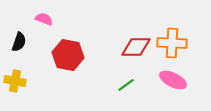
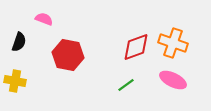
orange cross: moved 1 px right; rotated 16 degrees clockwise
red diamond: rotated 20 degrees counterclockwise
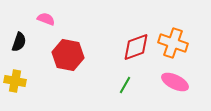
pink semicircle: moved 2 px right
pink ellipse: moved 2 px right, 2 px down
green line: moved 1 px left; rotated 24 degrees counterclockwise
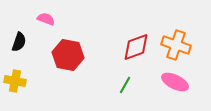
orange cross: moved 3 px right, 2 px down
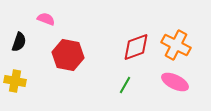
orange cross: rotated 8 degrees clockwise
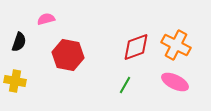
pink semicircle: rotated 36 degrees counterclockwise
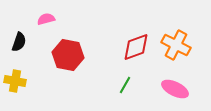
pink ellipse: moved 7 px down
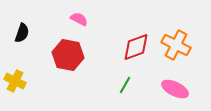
pink semicircle: moved 33 px right; rotated 42 degrees clockwise
black semicircle: moved 3 px right, 9 px up
yellow cross: rotated 15 degrees clockwise
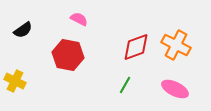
black semicircle: moved 1 px right, 3 px up; rotated 36 degrees clockwise
